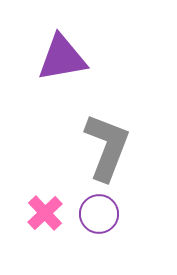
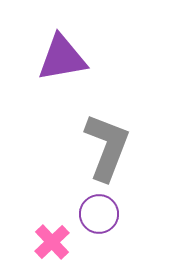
pink cross: moved 7 px right, 29 px down
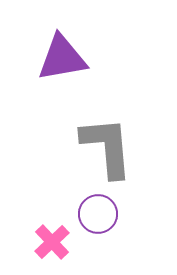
gray L-shape: rotated 26 degrees counterclockwise
purple circle: moved 1 px left
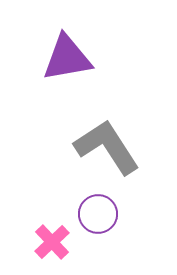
purple triangle: moved 5 px right
gray L-shape: rotated 28 degrees counterclockwise
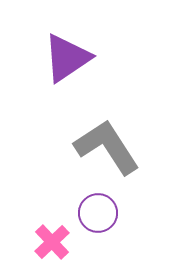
purple triangle: rotated 24 degrees counterclockwise
purple circle: moved 1 px up
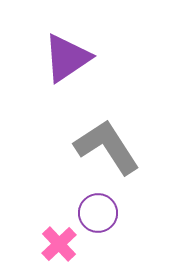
pink cross: moved 7 px right, 2 px down
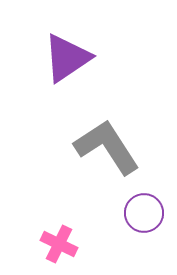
purple circle: moved 46 px right
pink cross: rotated 21 degrees counterclockwise
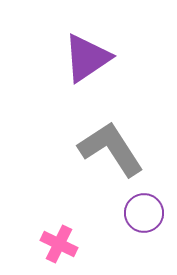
purple triangle: moved 20 px right
gray L-shape: moved 4 px right, 2 px down
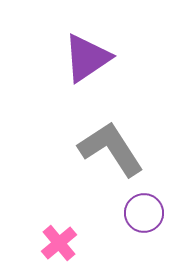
pink cross: moved 1 px up; rotated 24 degrees clockwise
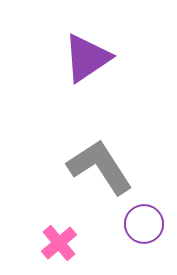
gray L-shape: moved 11 px left, 18 px down
purple circle: moved 11 px down
